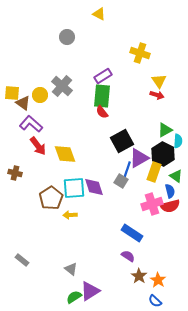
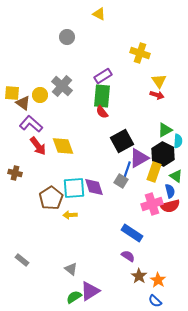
yellow diamond at (65, 154): moved 2 px left, 8 px up
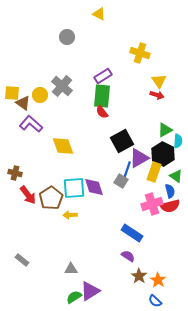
red arrow at (38, 146): moved 10 px left, 49 px down
gray triangle at (71, 269): rotated 40 degrees counterclockwise
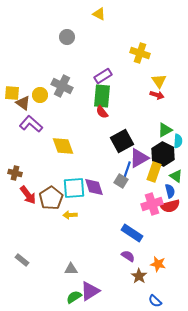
gray cross at (62, 86): rotated 15 degrees counterclockwise
orange star at (158, 280): moved 16 px up; rotated 21 degrees counterclockwise
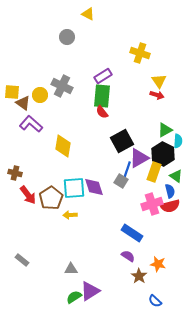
yellow triangle at (99, 14): moved 11 px left
yellow square at (12, 93): moved 1 px up
yellow diamond at (63, 146): rotated 30 degrees clockwise
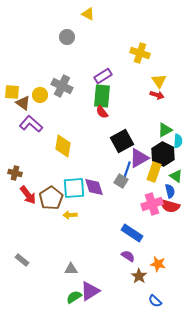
red semicircle at (170, 206): rotated 30 degrees clockwise
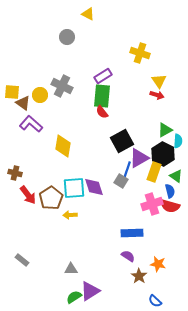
blue rectangle at (132, 233): rotated 35 degrees counterclockwise
